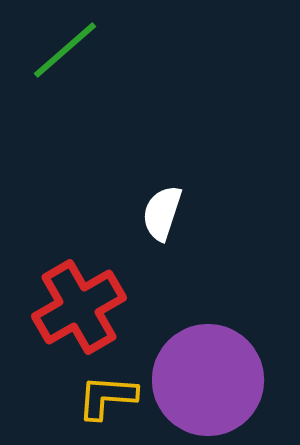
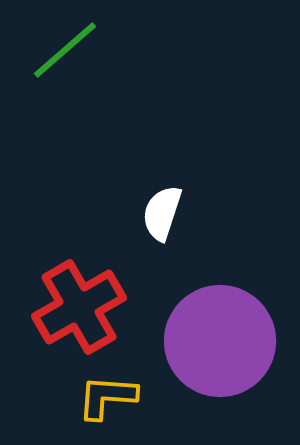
purple circle: moved 12 px right, 39 px up
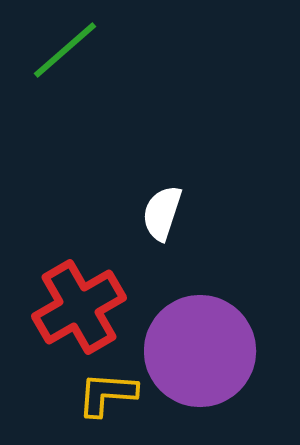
purple circle: moved 20 px left, 10 px down
yellow L-shape: moved 3 px up
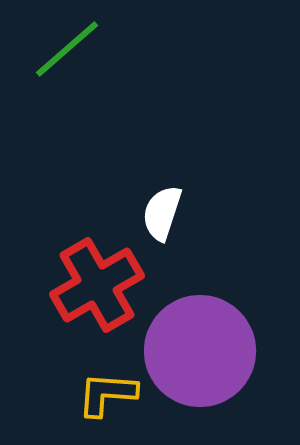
green line: moved 2 px right, 1 px up
red cross: moved 18 px right, 22 px up
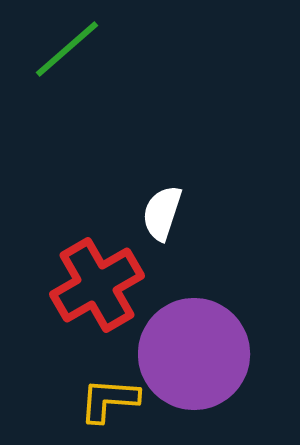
purple circle: moved 6 px left, 3 px down
yellow L-shape: moved 2 px right, 6 px down
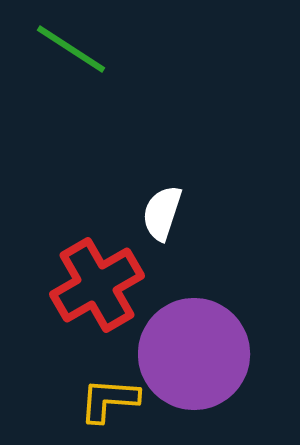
green line: moved 4 px right; rotated 74 degrees clockwise
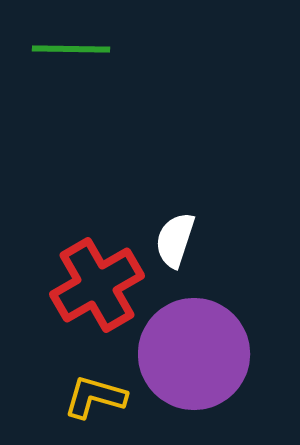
green line: rotated 32 degrees counterclockwise
white semicircle: moved 13 px right, 27 px down
yellow L-shape: moved 14 px left, 3 px up; rotated 12 degrees clockwise
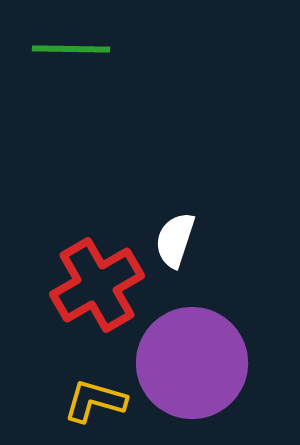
purple circle: moved 2 px left, 9 px down
yellow L-shape: moved 4 px down
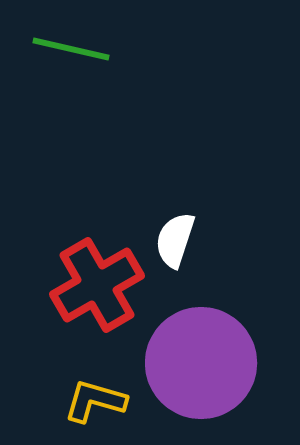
green line: rotated 12 degrees clockwise
purple circle: moved 9 px right
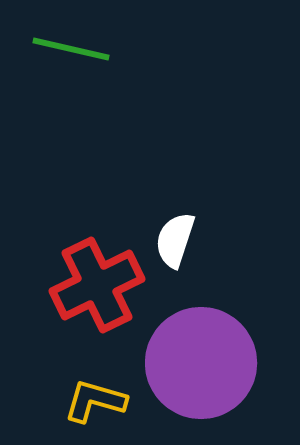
red cross: rotated 4 degrees clockwise
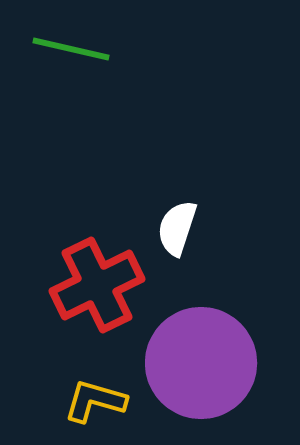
white semicircle: moved 2 px right, 12 px up
